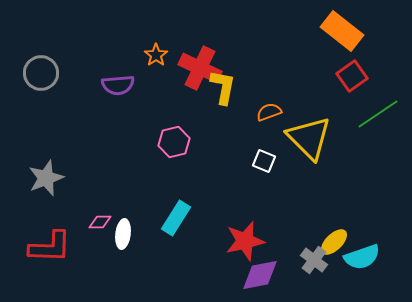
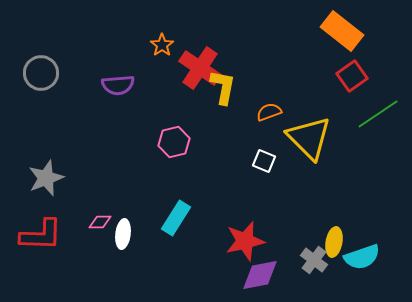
orange star: moved 6 px right, 10 px up
red cross: rotated 9 degrees clockwise
yellow ellipse: rotated 36 degrees counterclockwise
red L-shape: moved 9 px left, 12 px up
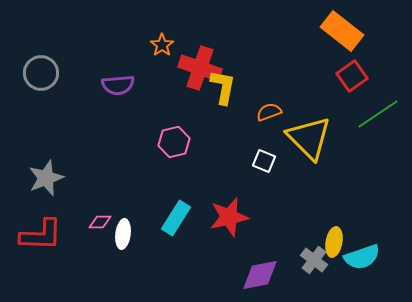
red cross: rotated 15 degrees counterclockwise
red star: moved 16 px left, 24 px up
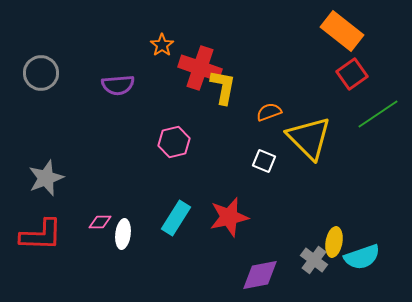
red square: moved 2 px up
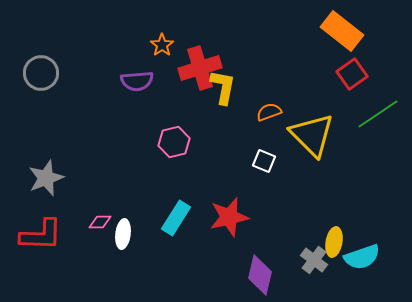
red cross: rotated 36 degrees counterclockwise
purple semicircle: moved 19 px right, 4 px up
yellow triangle: moved 3 px right, 3 px up
purple diamond: rotated 66 degrees counterclockwise
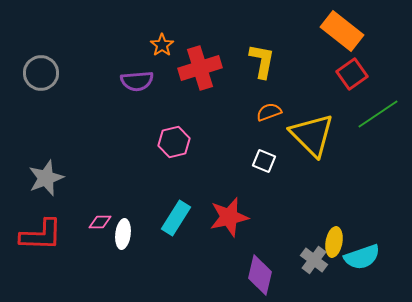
yellow L-shape: moved 39 px right, 26 px up
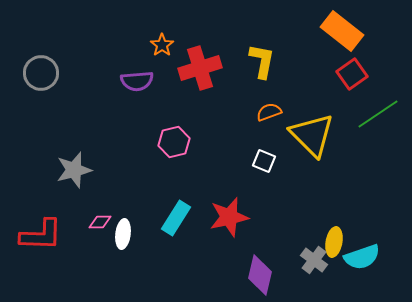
gray star: moved 28 px right, 8 px up; rotated 6 degrees clockwise
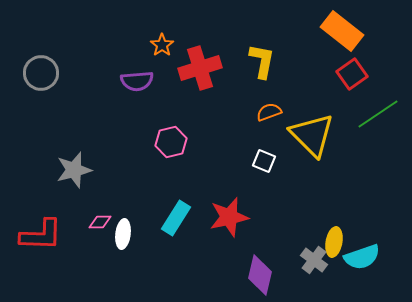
pink hexagon: moved 3 px left
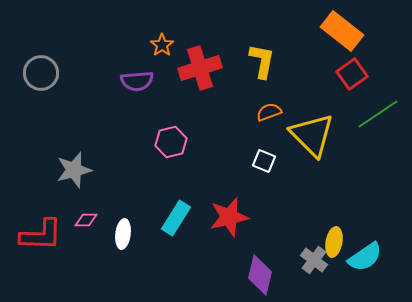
pink diamond: moved 14 px left, 2 px up
cyan semicircle: moved 3 px right; rotated 15 degrees counterclockwise
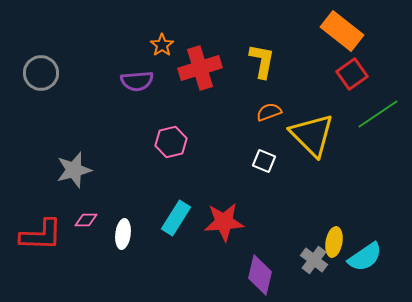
red star: moved 5 px left, 5 px down; rotated 9 degrees clockwise
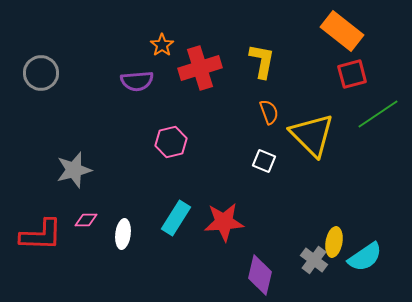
red square: rotated 20 degrees clockwise
orange semicircle: rotated 90 degrees clockwise
